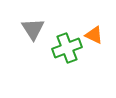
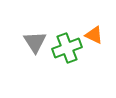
gray triangle: moved 2 px right, 13 px down
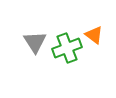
orange triangle: rotated 12 degrees clockwise
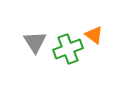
green cross: moved 1 px right, 1 px down
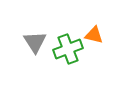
orange triangle: rotated 24 degrees counterclockwise
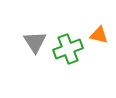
orange triangle: moved 5 px right
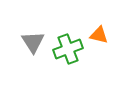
gray triangle: moved 2 px left
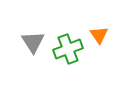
orange triangle: rotated 42 degrees clockwise
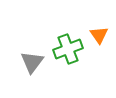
gray triangle: moved 1 px left, 20 px down; rotated 10 degrees clockwise
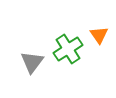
green cross: rotated 12 degrees counterclockwise
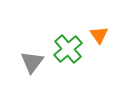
green cross: rotated 8 degrees counterclockwise
